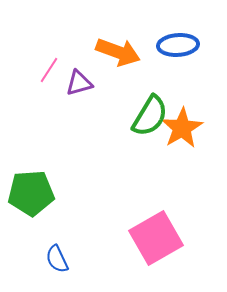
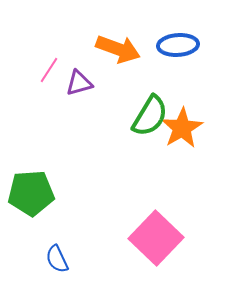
orange arrow: moved 3 px up
pink square: rotated 16 degrees counterclockwise
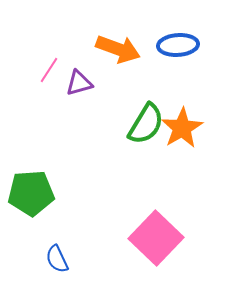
green semicircle: moved 4 px left, 8 px down
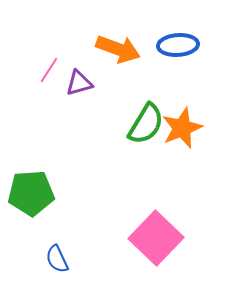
orange star: rotated 9 degrees clockwise
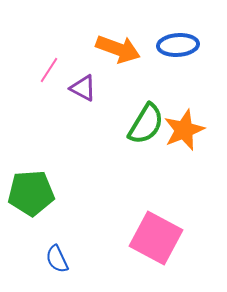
purple triangle: moved 4 px right, 5 px down; rotated 44 degrees clockwise
orange star: moved 2 px right, 2 px down
pink square: rotated 16 degrees counterclockwise
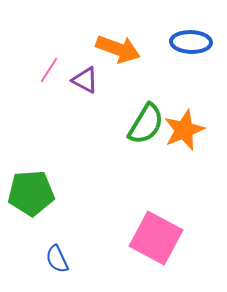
blue ellipse: moved 13 px right, 3 px up; rotated 6 degrees clockwise
purple triangle: moved 2 px right, 8 px up
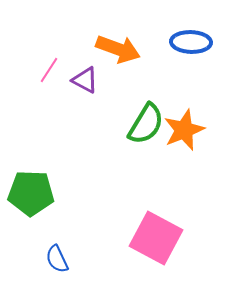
green pentagon: rotated 6 degrees clockwise
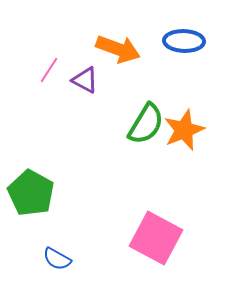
blue ellipse: moved 7 px left, 1 px up
green pentagon: rotated 27 degrees clockwise
blue semicircle: rotated 36 degrees counterclockwise
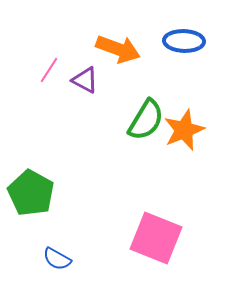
green semicircle: moved 4 px up
pink square: rotated 6 degrees counterclockwise
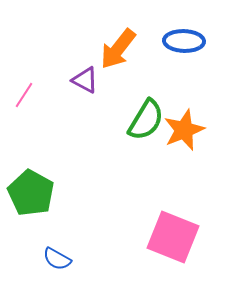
orange arrow: rotated 108 degrees clockwise
pink line: moved 25 px left, 25 px down
pink square: moved 17 px right, 1 px up
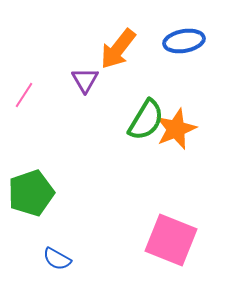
blue ellipse: rotated 12 degrees counterclockwise
purple triangle: rotated 32 degrees clockwise
orange star: moved 8 px left, 1 px up
green pentagon: rotated 24 degrees clockwise
pink square: moved 2 px left, 3 px down
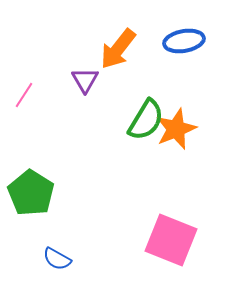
green pentagon: rotated 21 degrees counterclockwise
